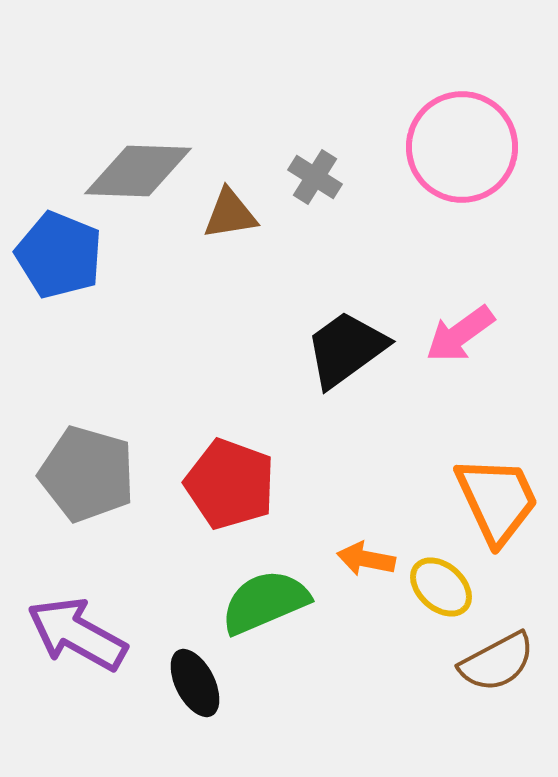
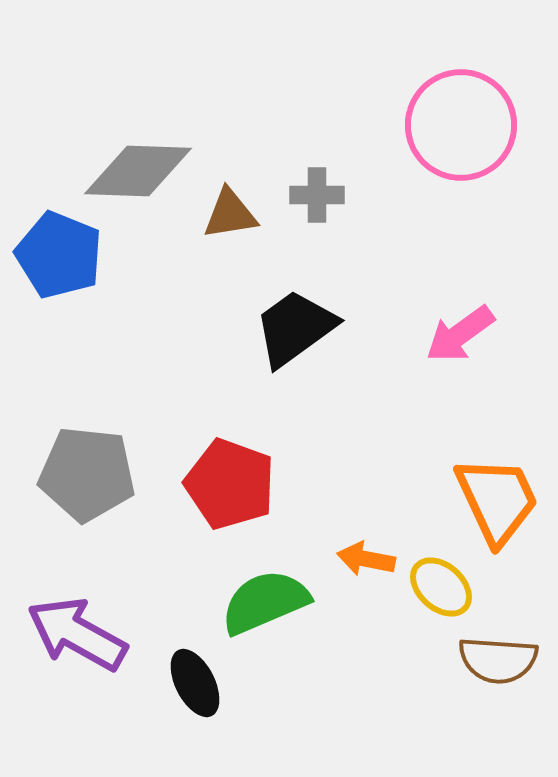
pink circle: moved 1 px left, 22 px up
gray cross: moved 2 px right, 18 px down; rotated 32 degrees counterclockwise
black trapezoid: moved 51 px left, 21 px up
gray pentagon: rotated 10 degrees counterclockwise
brown semicircle: moved 1 px right, 2 px up; rotated 32 degrees clockwise
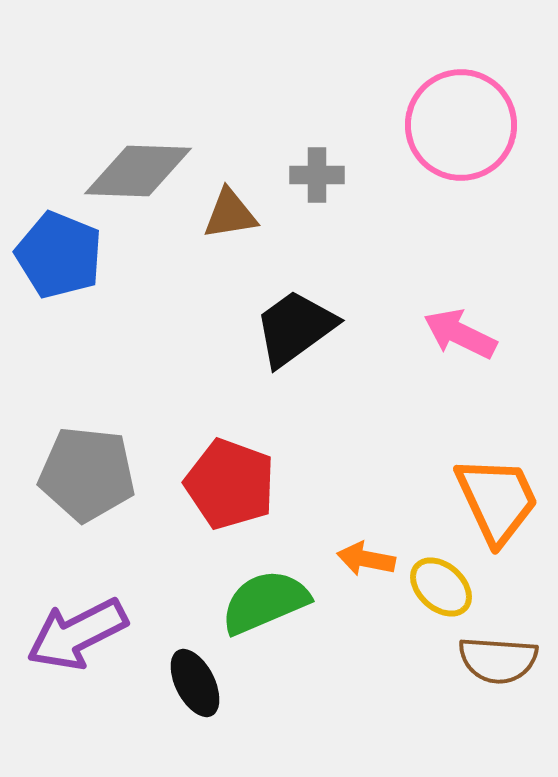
gray cross: moved 20 px up
pink arrow: rotated 62 degrees clockwise
purple arrow: rotated 56 degrees counterclockwise
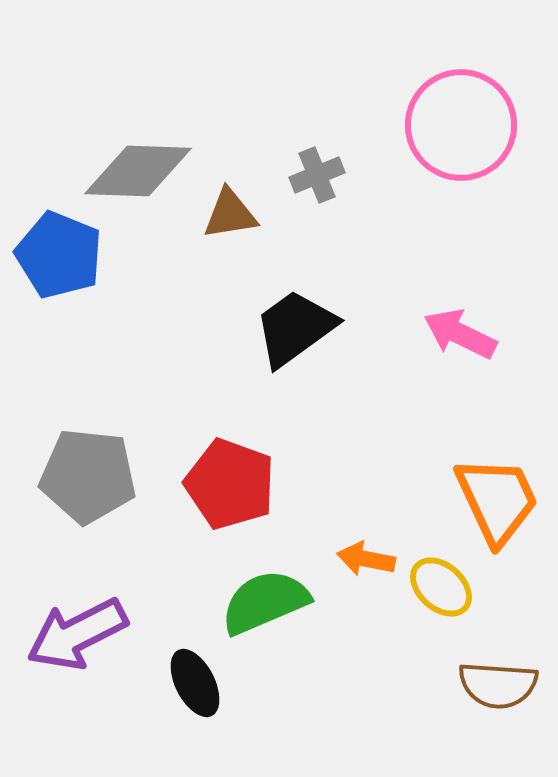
gray cross: rotated 22 degrees counterclockwise
gray pentagon: moved 1 px right, 2 px down
brown semicircle: moved 25 px down
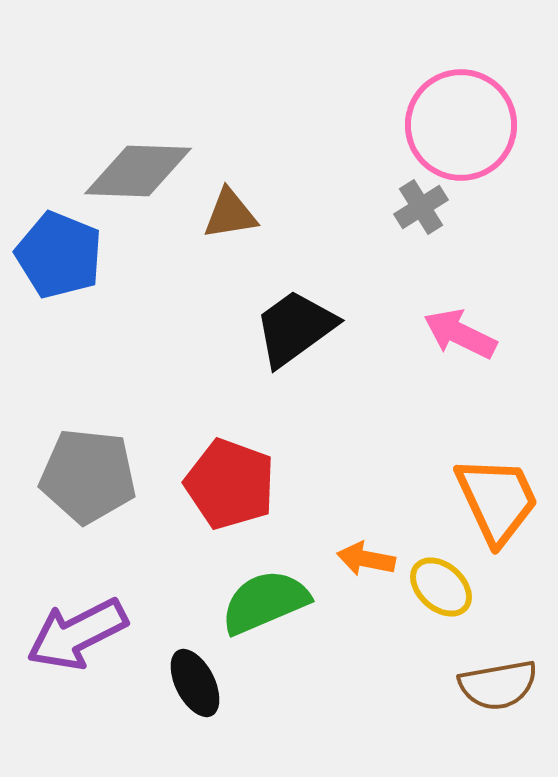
gray cross: moved 104 px right, 32 px down; rotated 10 degrees counterclockwise
brown semicircle: rotated 14 degrees counterclockwise
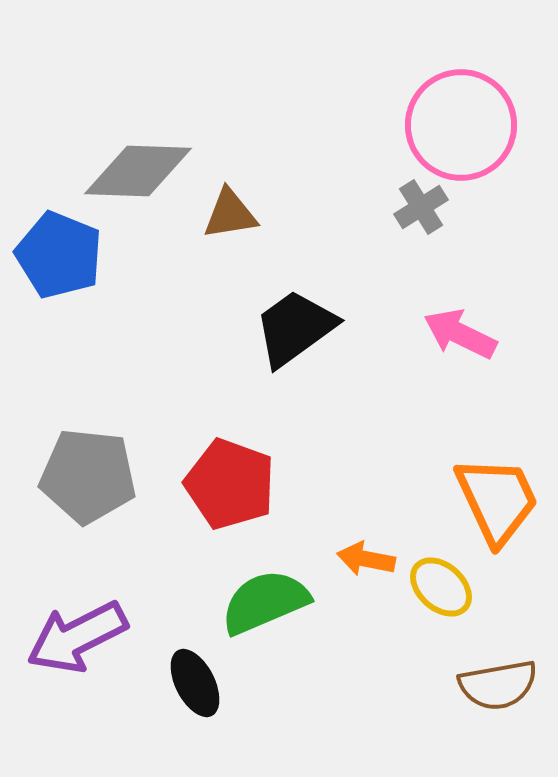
purple arrow: moved 3 px down
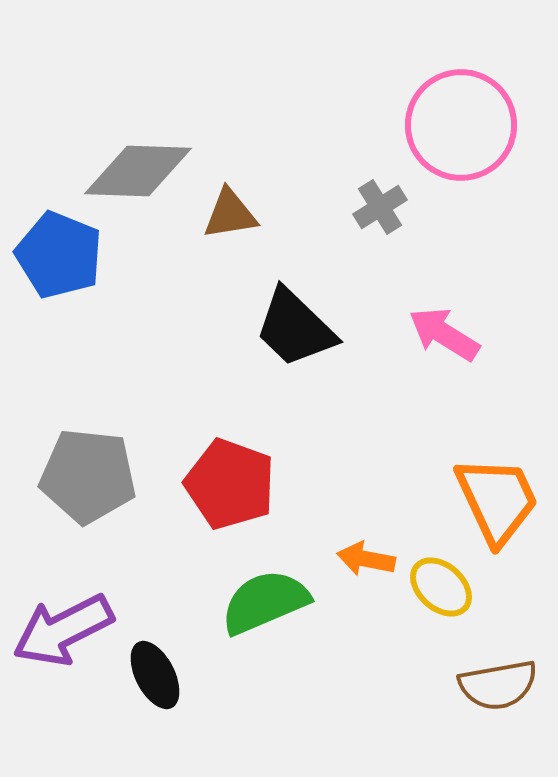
gray cross: moved 41 px left
black trapezoid: rotated 100 degrees counterclockwise
pink arrow: moved 16 px left; rotated 6 degrees clockwise
purple arrow: moved 14 px left, 7 px up
black ellipse: moved 40 px left, 8 px up
